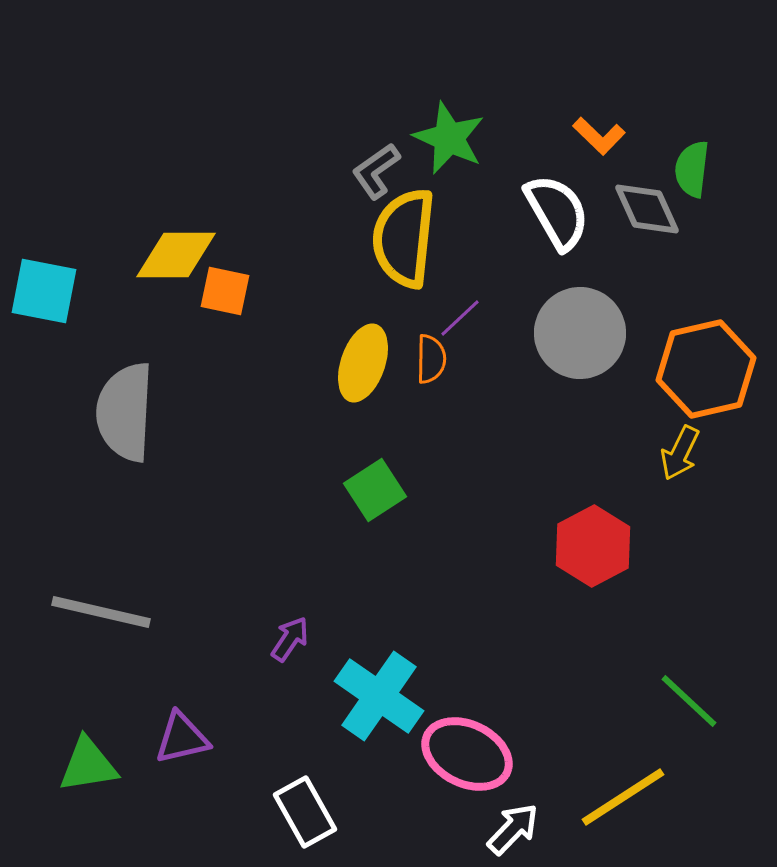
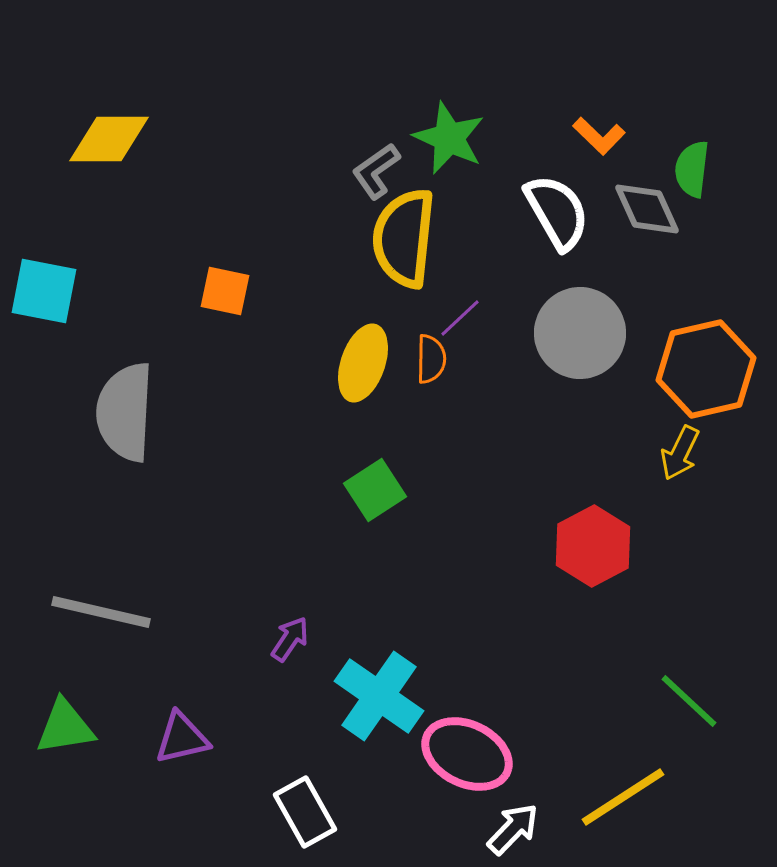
yellow diamond: moved 67 px left, 116 px up
green triangle: moved 23 px left, 38 px up
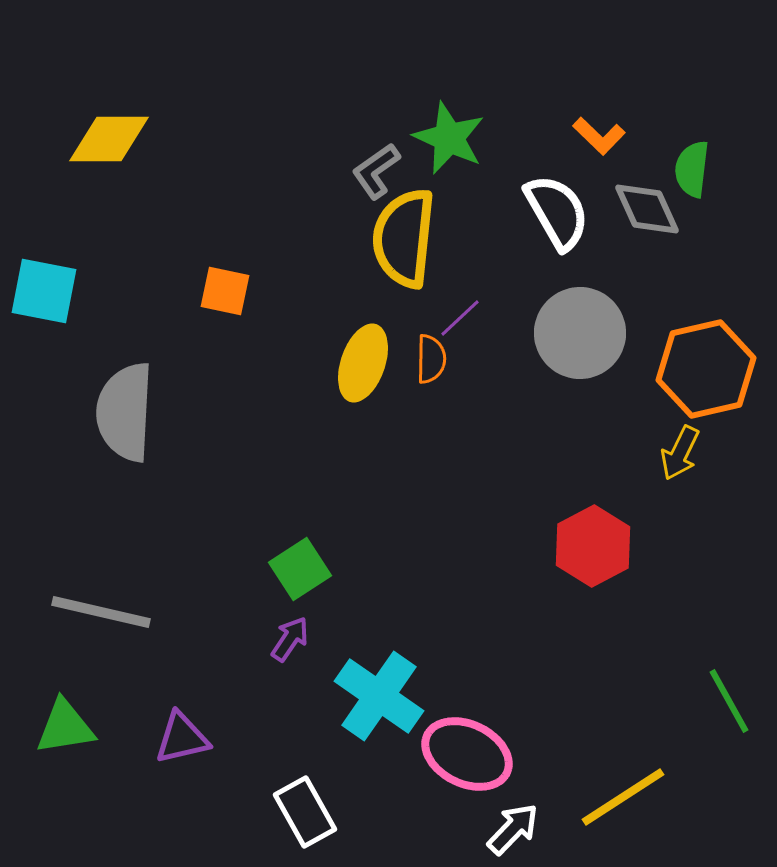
green square: moved 75 px left, 79 px down
green line: moved 40 px right; rotated 18 degrees clockwise
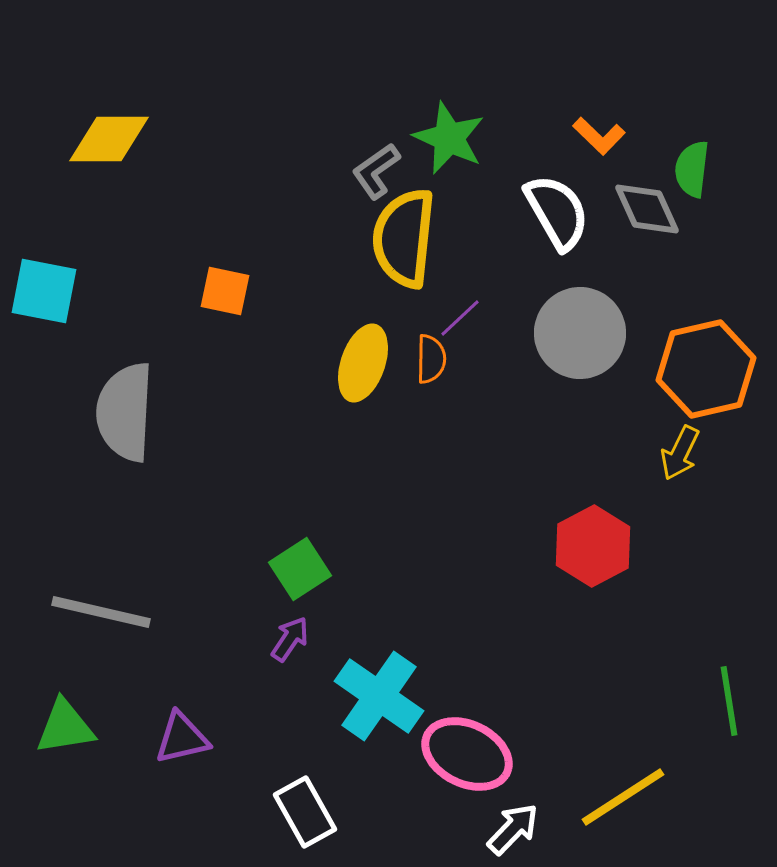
green line: rotated 20 degrees clockwise
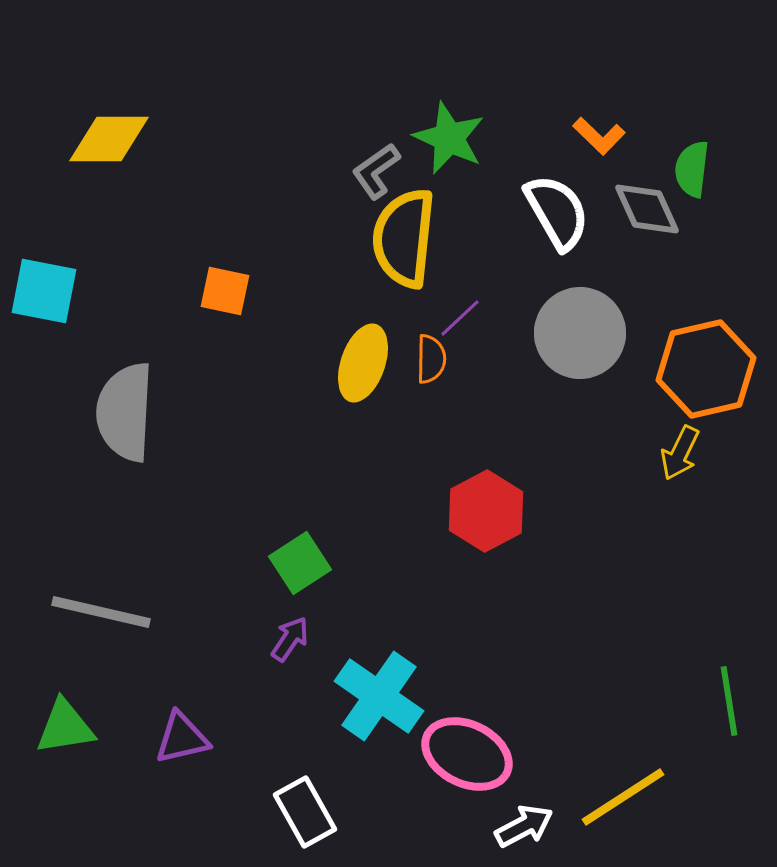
red hexagon: moved 107 px left, 35 px up
green square: moved 6 px up
white arrow: moved 11 px right, 3 px up; rotated 18 degrees clockwise
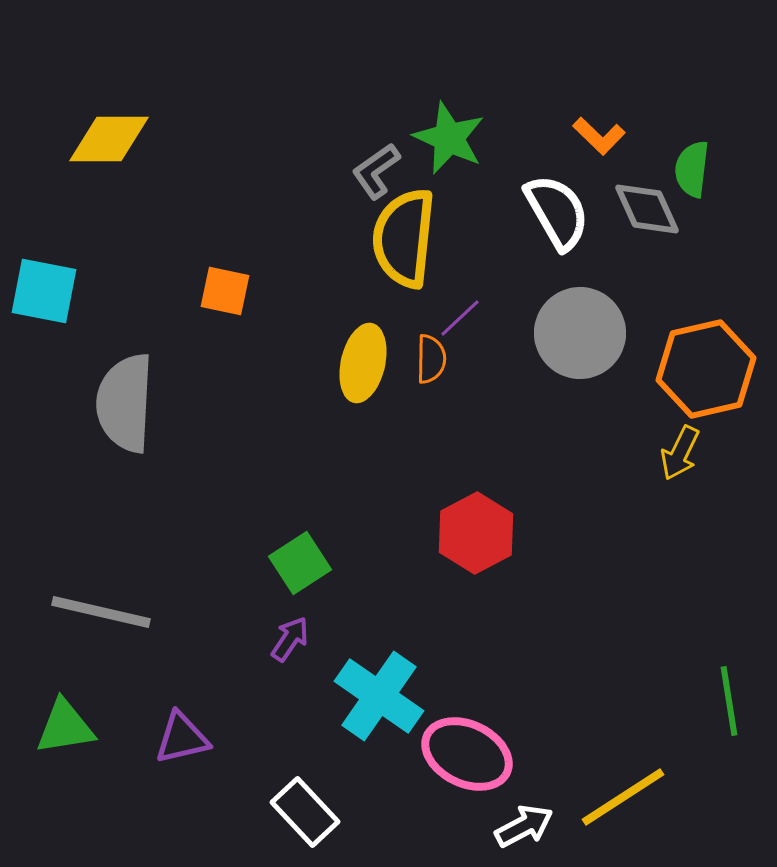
yellow ellipse: rotated 6 degrees counterclockwise
gray semicircle: moved 9 px up
red hexagon: moved 10 px left, 22 px down
white rectangle: rotated 14 degrees counterclockwise
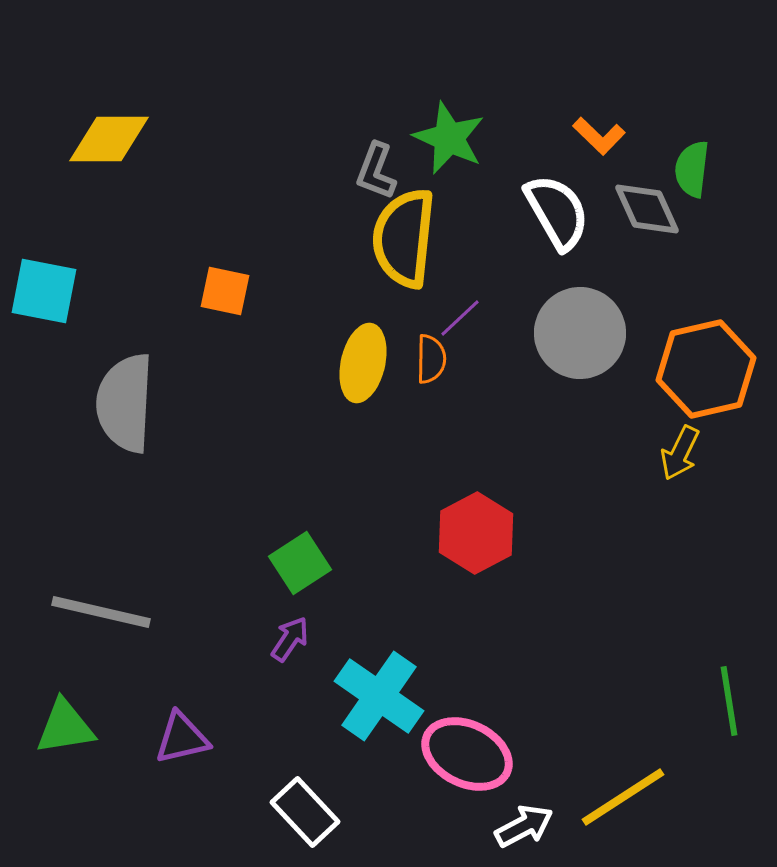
gray L-shape: rotated 34 degrees counterclockwise
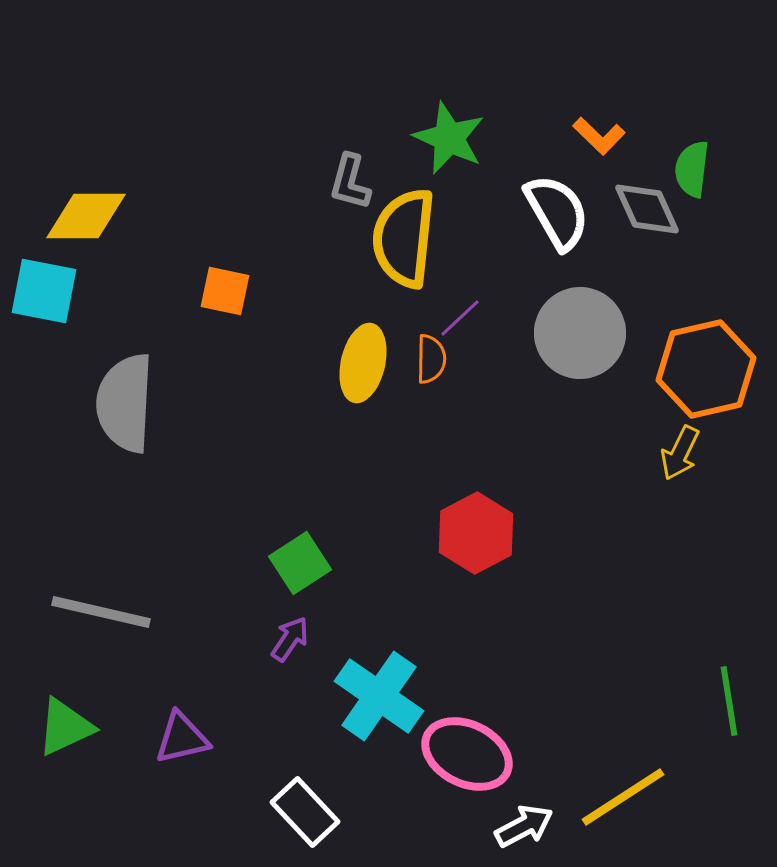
yellow diamond: moved 23 px left, 77 px down
gray L-shape: moved 26 px left, 11 px down; rotated 6 degrees counterclockwise
green triangle: rotated 16 degrees counterclockwise
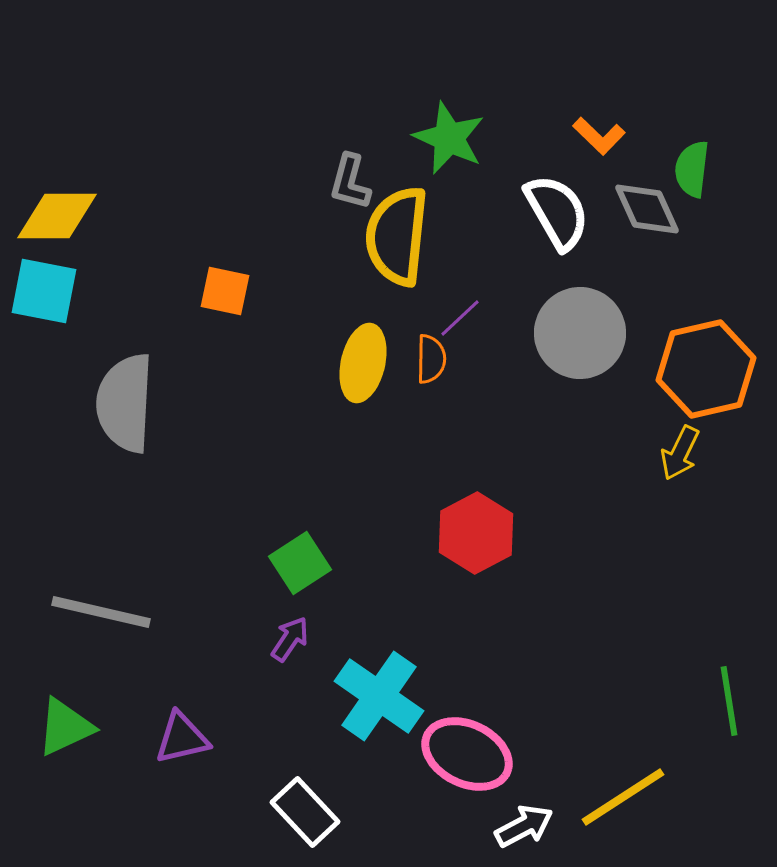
yellow diamond: moved 29 px left
yellow semicircle: moved 7 px left, 2 px up
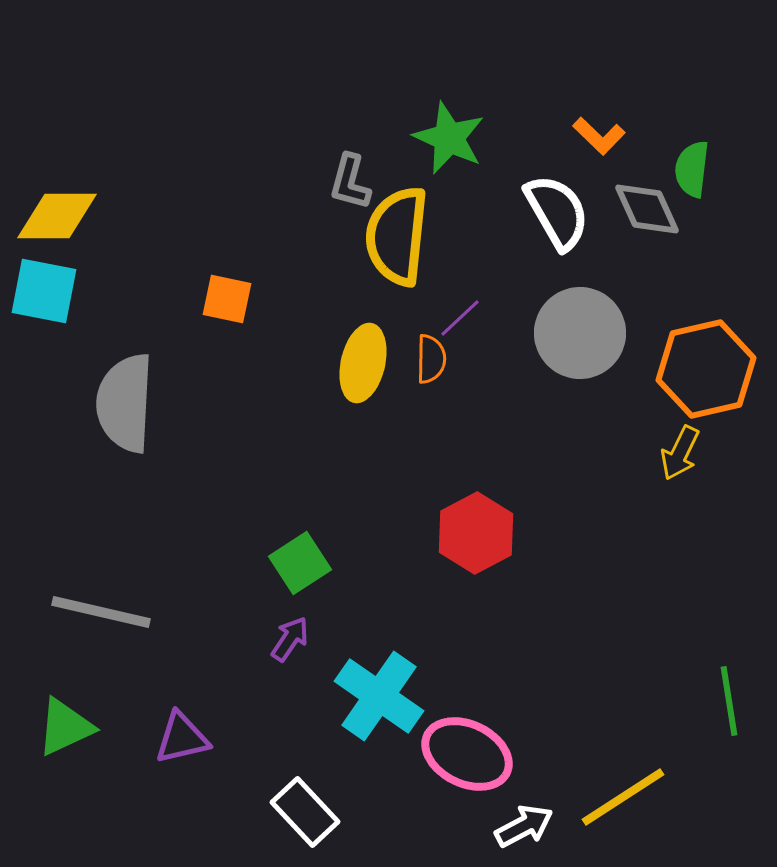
orange square: moved 2 px right, 8 px down
